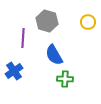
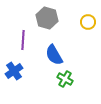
gray hexagon: moved 3 px up
purple line: moved 2 px down
green cross: rotated 28 degrees clockwise
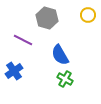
yellow circle: moved 7 px up
purple line: rotated 66 degrees counterclockwise
blue semicircle: moved 6 px right
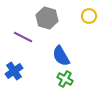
yellow circle: moved 1 px right, 1 px down
purple line: moved 3 px up
blue semicircle: moved 1 px right, 1 px down
